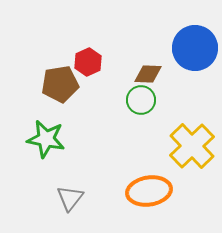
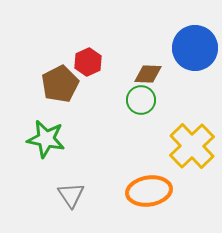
brown pentagon: rotated 18 degrees counterclockwise
gray triangle: moved 1 px right, 3 px up; rotated 12 degrees counterclockwise
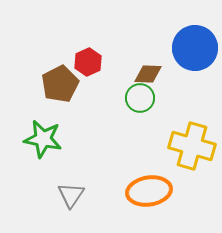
green circle: moved 1 px left, 2 px up
green star: moved 3 px left
yellow cross: rotated 30 degrees counterclockwise
gray triangle: rotated 8 degrees clockwise
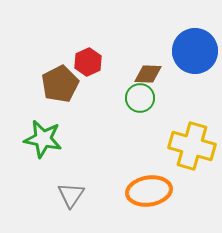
blue circle: moved 3 px down
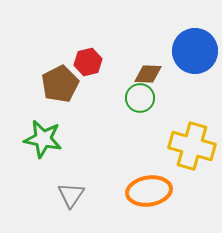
red hexagon: rotated 12 degrees clockwise
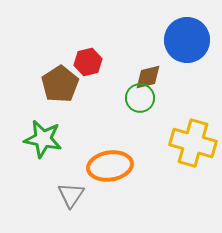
blue circle: moved 8 px left, 11 px up
brown diamond: moved 3 px down; rotated 16 degrees counterclockwise
brown pentagon: rotated 6 degrees counterclockwise
yellow cross: moved 1 px right, 3 px up
orange ellipse: moved 39 px left, 25 px up
